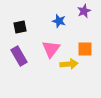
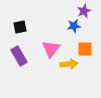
blue star: moved 15 px right, 5 px down; rotated 24 degrees counterclockwise
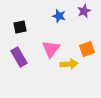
blue star: moved 15 px left, 10 px up; rotated 24 degrees clockwise
orange square: moved 2 px right; rotated 21 degrees counterclockwise
purple rectangle: moved 1 px down
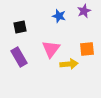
orange square: rotated 14 degrees clockwise
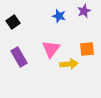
black square: moved 7 px left, 5 px up; rotated 24 degrees counterclockwise
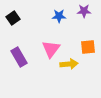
purple star: rotated 24 degrees clockwise
blue star: rotated 16 degrees counterclockwise
black square: moved 4 px up
orange square: moved 1 px right, 2 px up
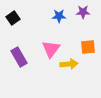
purple star: moved 1 px left, 1 px down
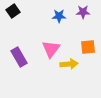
black square: moved 7 px up
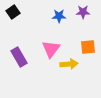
black square: moved 1 px down
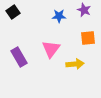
purple star: moved 1 px right, 2 px up; rotated 24 degrees clockwise
orange square: moved 9 px up
yellow arrow: moved 6 px right
